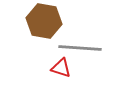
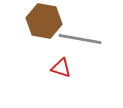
gray line: moved 9 px up; rotated 6 degrees clockwise
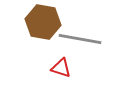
brown hexagon: moved 1 px left, 1 px down
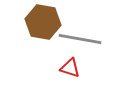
red triangle: moved 9 px right
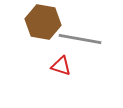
red triangle: moved 9 px left, 2 px up
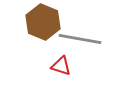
brown hexagon: rotated 12 degrees clockwise
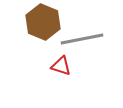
gray line: moved 2 px right; rotated 21 degrees counterclockwise
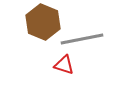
red triangle: moved 3 px right, 1 px up
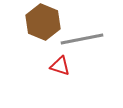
red triangle: moved 4 px left, 1 px down
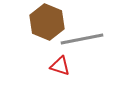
brown hexagon: moved 4 px right
